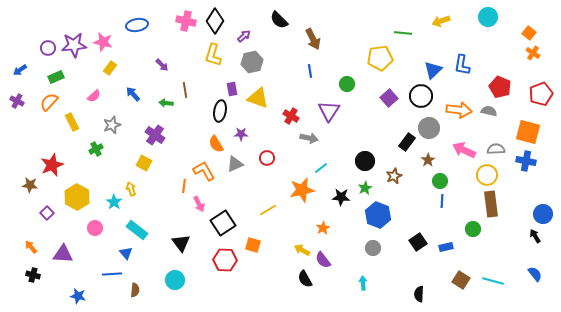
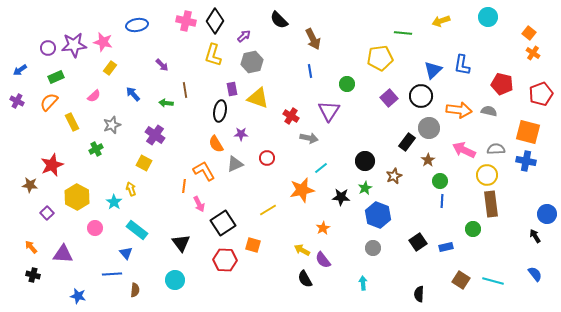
red pentagon at (500, 87): moved 2 px right, 3 px up; rotated 10 degrees counterclockwise
blue circle at (543, 214): moved 4 px right
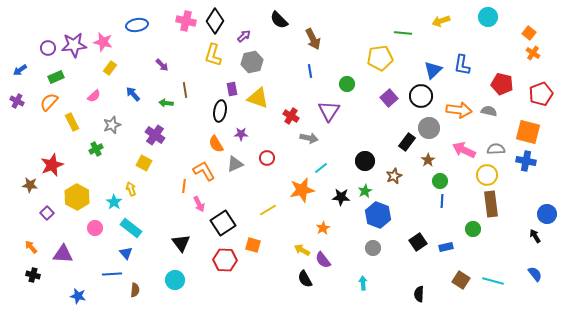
green star at (365, 188): moved 3 px down
cyan rectangle at (137, 230): moved 6 px left, 2 px up
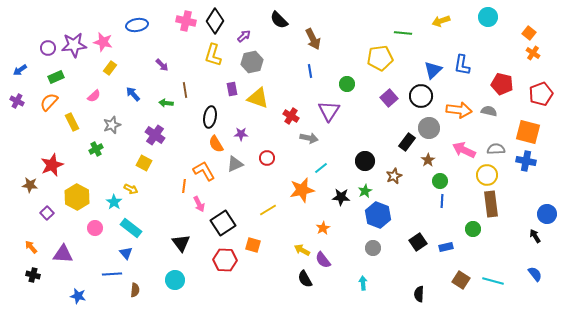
black ellipse at (220, 111): moved 10 px left, 6 px down
yellow arrow at (131, 189): rotated 136 degrees clockwise
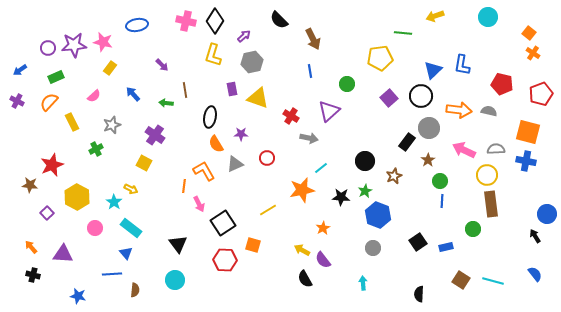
yellow arrow at (441, 21): moved 6 px left, 5 px up
purple triangle at (329, 111): rotated 15 degrees clockwise
black triangle at (181, 243): moved 3 px left, 1 px down
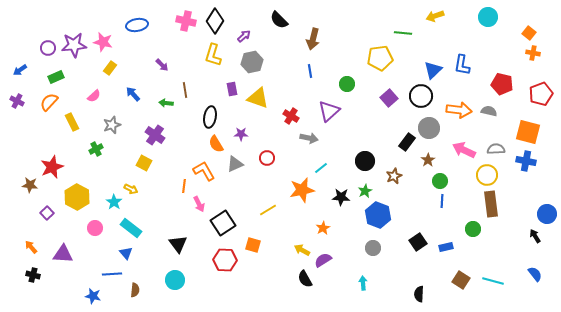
brown arrow at (313, 39): rotated 40 degrees clockwise
orange cross at (533, 53): rotated 24 degrees counterclockwise
red star at (52, 165): moved 2 px down
purple semicircle at (323, 260): rotated 96 degrees clockwise
blue star at (78, 296): moved 15 px right
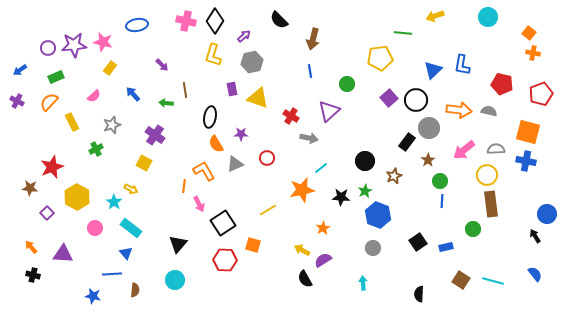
black circle at (421, 96): moved 5 px left, 4 px down
pink arrow at (464, 150): rotated 65 degrees counterclockwise
brown star at (30, 185): moved 3 px down
black triangle at (178, 244): rotated 18 degrees clockwise
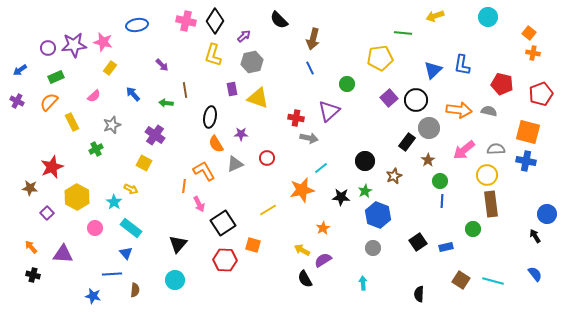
blue line at (310, 71): moved 3 px up; rotated 16 degrees counterclockwise
red cross at (291, 116): moved 5 px right, 2 px down; rotated 21 degrees counterclockwise
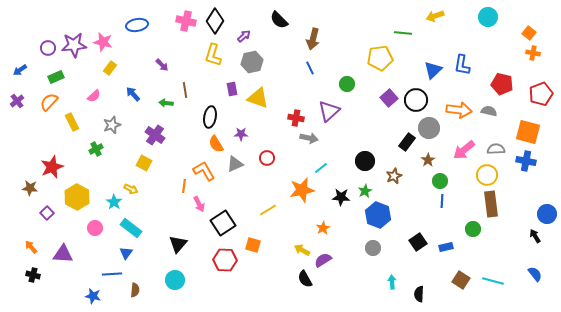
purple cross at (17, 101): rotated 24 degrees clockwise
blue triangle at (126, 253): rotated 16 degrees clockwise
cyan arrow at (363, 283): moved 29 px right, 1 px up
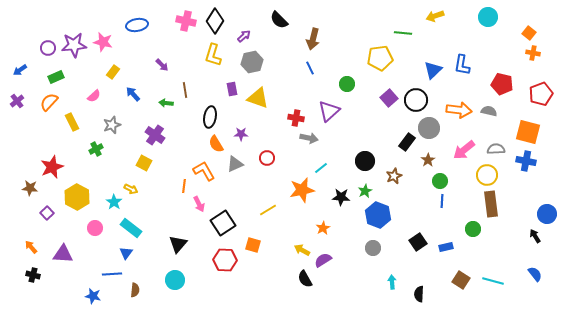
yellow rectangle at (110, 68): moved 3 px right, 4 px down
